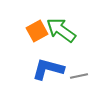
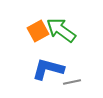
orange square: moved 1 px right
gray line: moved 7 px left, 6 px down
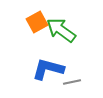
orange square: moved 1 px left, 9 px up
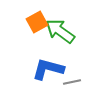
green arrow: moved 1 px left, 1 px down
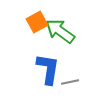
blue L-shape: rotated 84 degrees clockwise
gray line: moved 2 px left
